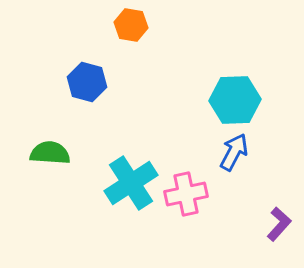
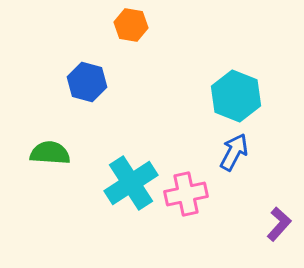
cyan hexagon: moved 1 px right, 4 px up; rotated 24 degrees clockwise
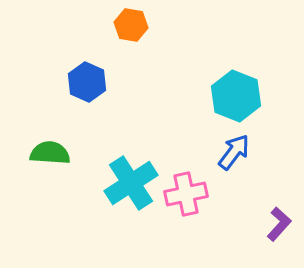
blue hexagon: rotated 9 degrees clockwise
blue arrow: rotated 9 degrees clockwise
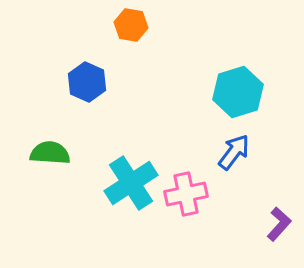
cyan hexagon: moved 2 px right, 4 px up; rotated 21 degrees clockwise
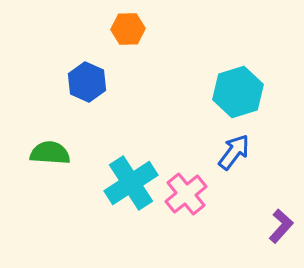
orange hexagon: moved 3 px left, 4 px down; rotated 12 degrees counterclockwise
pink cross: rotated 27 degrees counterclockwise
purple L-shape: moved 2 px right, 2 px down
